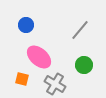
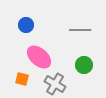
gray line: rotated 50 degrees clockwise
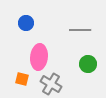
blue circle: moved 2 px up
pink ellipse: rotated 55 degrees clockwise
green circle: moved 4 px right, 1 px up
gray cross: moved 4 px left
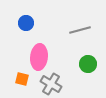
gray line: rotated 15 degrees counterclockwise
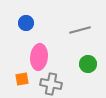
orange square: rotated 24 degrees counterclockwise
gray cross: rotated 20 degrees counterclockwise
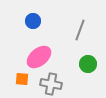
blue circle: moved 7 px right, 2 px up
gray line: rotated 55 degrees counterclockwise
pink ellipse: rotated 45 degrees clockwise
orange square: rotated 16 degrees clockwise
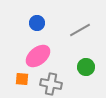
blue circle: moved 4 px right, 2 px down
gray line: rotated 40 degrees clockwise
pink ellipse: moved 1 px left, 1 px up
green circle: moved 2 px left, 3 px down
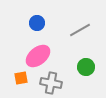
orange square: moved 1 px left, 1 px up; rotated 16 degrees counterclockwise
gray cross: moved 1 px up
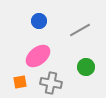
blue circle: moved 2 px right, 2 px up
orange square: moved 1 px left, 4 px down
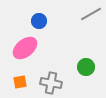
gray line: moved 11 px right, 16 px up
pink ellipse: moved 13 px left, 8 px up
